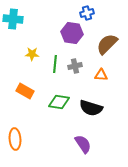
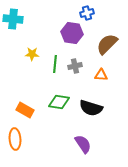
orange rectangle: moved 19 px down
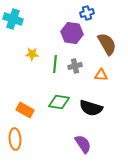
cyan cross: rotated 12 degrees clockwise
brown semicircle: rotated 105 degrees clockwise
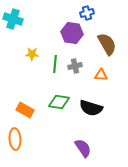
purple semicircle: moved 4 px down
